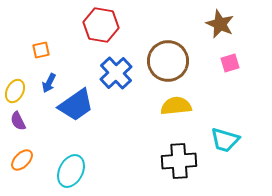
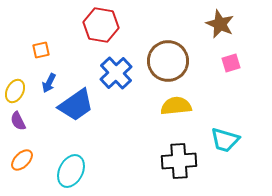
pink square: moved 1 px right
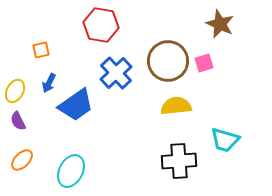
pink square: moved 27 px left
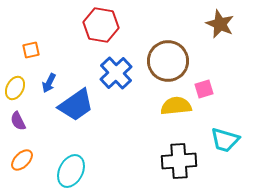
orange square: moved 10 px left
pink square: moved 26 px down
yellow ellipse: moved 3 px up
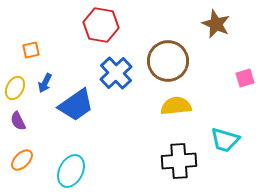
brown star: moved 4 px left
blue arrow: moved 4 px left
pink square: moved 41 px right, 11 px up
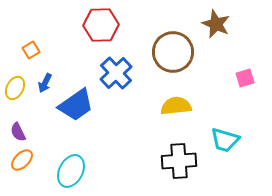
red hexagon: rotated 12 degrees counterclockwise
orange square: rotated 18 degrees counterclockwise
brown circle: moved 5 px right, 9 px up
purple semicircle: moved 11 px down
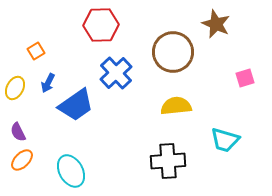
orange square: moved 5 px right, 1 px down
blue arrow: moved 3 px right
black cross: moved 11 px left
cyan ellipse: rotated 56 degrees counterclockwise
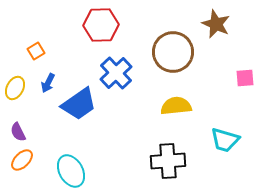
pink square: rotated 12 degrees clockwise
blue trapezoid: moved 3 px right, 1 px up
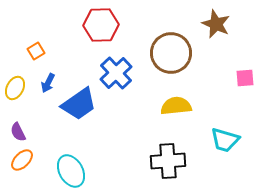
brown circle: moved 2 px left, 1 px down
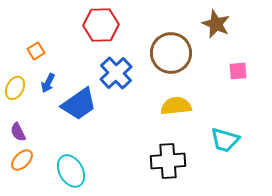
pink square: moved 7 px left, 7 px up
